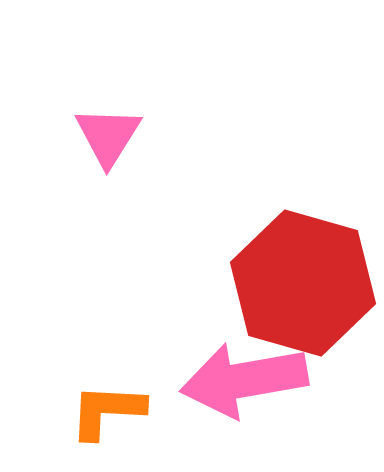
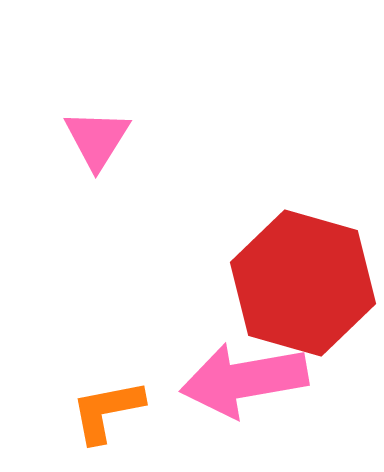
pink triangle: moved 11 px left, 3 px down
orange L-shape: rotated 14 degrees counterclockwise
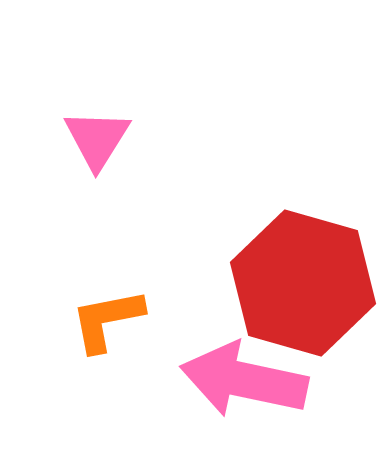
pink arrow: rotated 22 degrees clockwise
orange L-shape: moved 91 px up
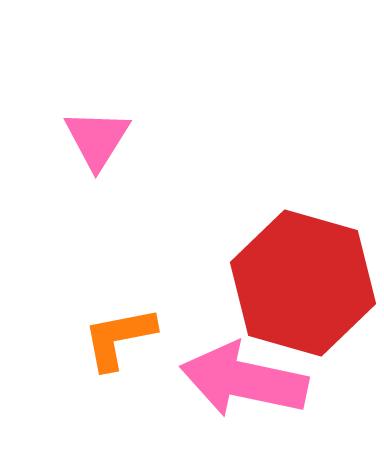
orange L-shape: moved 12 px right, 18 px down
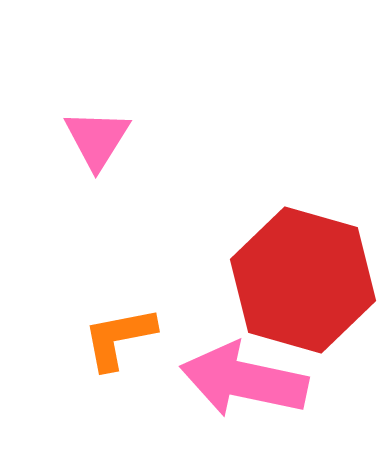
red hexagon: moved 3 px up
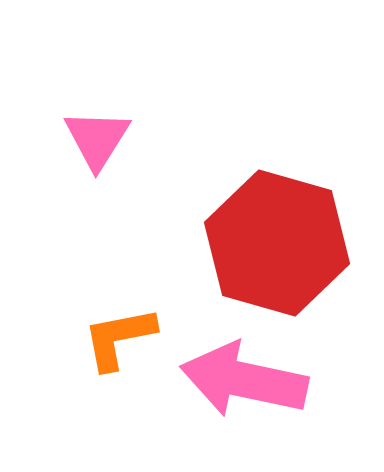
red hexagon: moved 26 px left, 37 px up
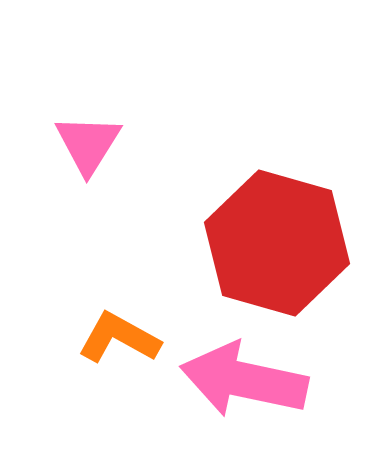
pink triangle: moved 9 px left, 5 px down
orange L-shape: rotated 40 degrees clockwise
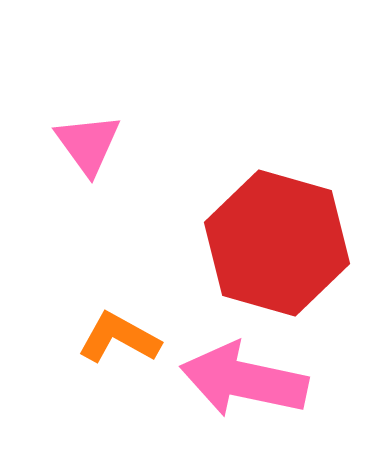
pink triangle: rotated 8 degrees counterclockwise
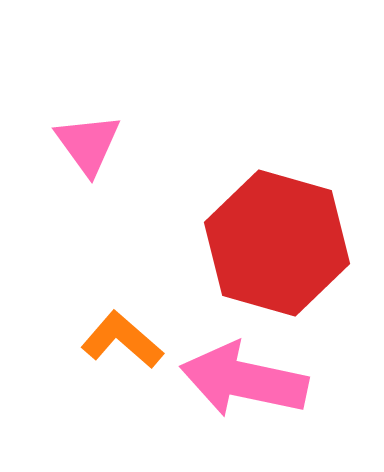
orange L-shape: moved 3 px right, 2 px down; rotated 12 degrees clockwise
